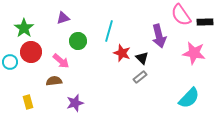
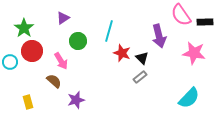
purple triangle: rotated 16 degrees counterclockwise
red circle: moved 1 px right, 1 px up
pink arrow: rotated 18 degrees clockwise
brown semicircle: rotated 49 degrees clockwise
purple star: moved 1 px right, 3 px up
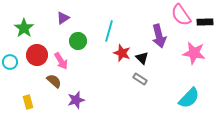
red circle: moved 5 px right, 4 px down
gray rectangle: moved 2 px down; rotated 72 degrees clockwise
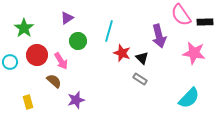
purple triangle: moved 4 px right
